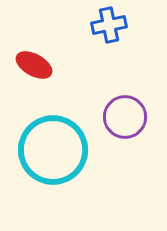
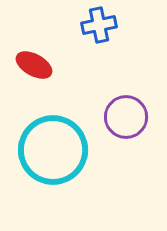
blue cross: moved 10 px left
purple circle: moved 1 px right
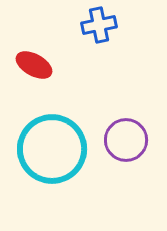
purple circle: moved 23 px down
cyan circle: moved 1 px left, 1 px up
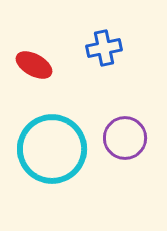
blue cross: moved 5 px right, 23 px down
purple circle: moved 1 px left, 2 px up
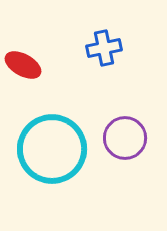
red ellipse: moved 11 px left
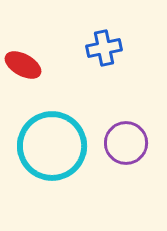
purple circle: moved 1 px right, 5 px down
cyan circle: moved 3 px up
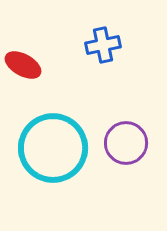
blue cross: moved 1 px left, 3 px up
cyan circle: moved 1 px right, 2 px down
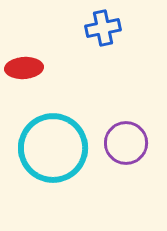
blue cross: moved 17 px up
red ellipse: moved 1 px right, 3 px down; rotated 33 degrees counterclockwise
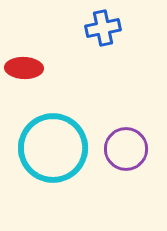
red ellipse: rotated 6 degrees clockwise
purple circle: moved 6 px down
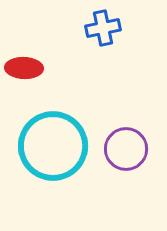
cyan circle: moved 2 px up
